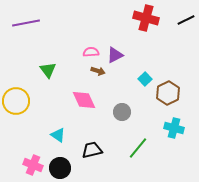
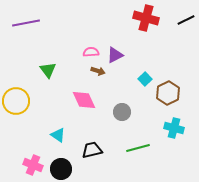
green line: rotated 35 degrees clockwise
black circle: moved 1 px right, 1 px down
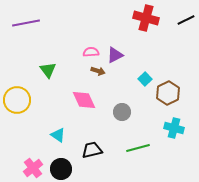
yellow circle: moved 1 px right, 1 px up
pink cross: moved 3 px down; rotated 30 degrees clockwise
